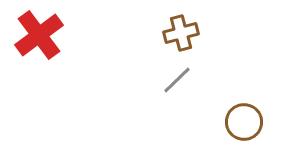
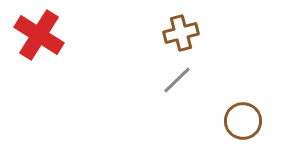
red cross: rotated 21 degrees counterclockwise
brown circle: moved 1 px left, 1 px up
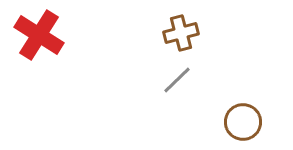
brown circle: moved 1 px down
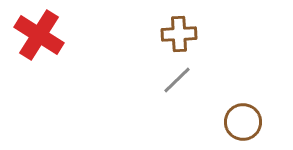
brown cross: moved 2 px left, 1 px down; rotated 12 degrees clockwise
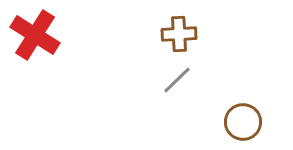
red cross: moved 4 px left
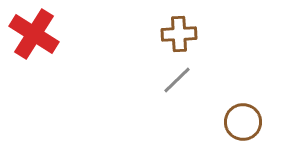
red cross: moved 1 px left, 1 px up
